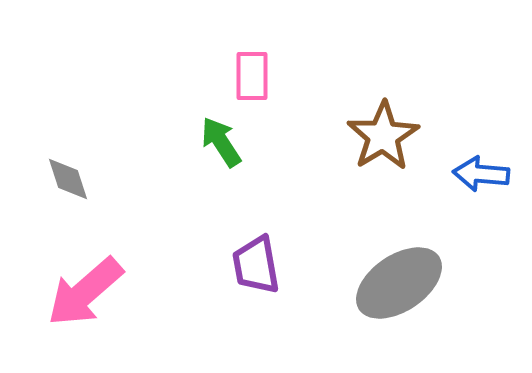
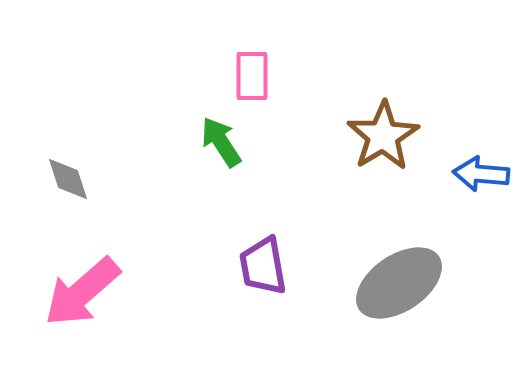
purple trapezoid: moved 7 px right, 1 px down
pink arrow: moved 3 px left
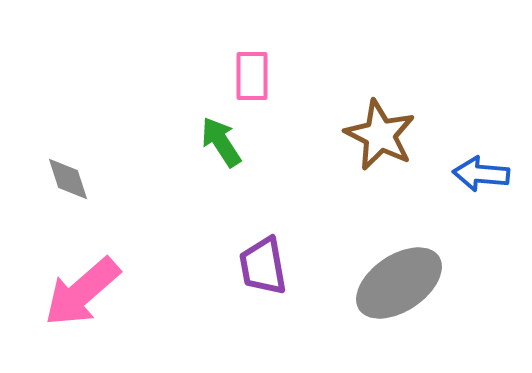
brown star: moved 3 px left, 1 px up; rotated 14 degrees counterclockwise
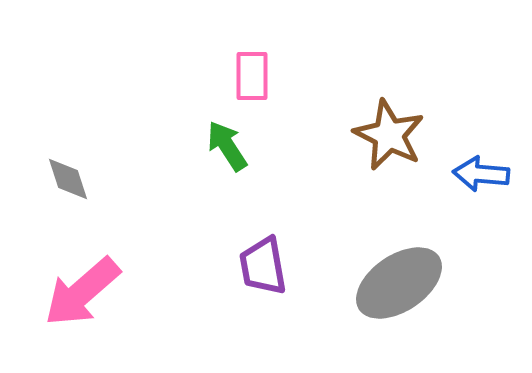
brown star: moved 9 px right
green arrow: moved 6 px right, 4 px down
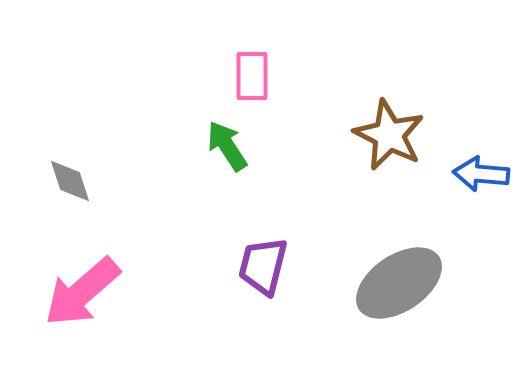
gray diamond: moved 2 px right, 2 px down
purple trapezoid: rotated 24 degrees clockwise
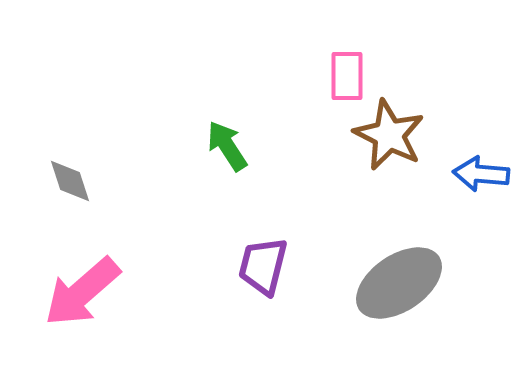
pink rectangle: moved 95 px right
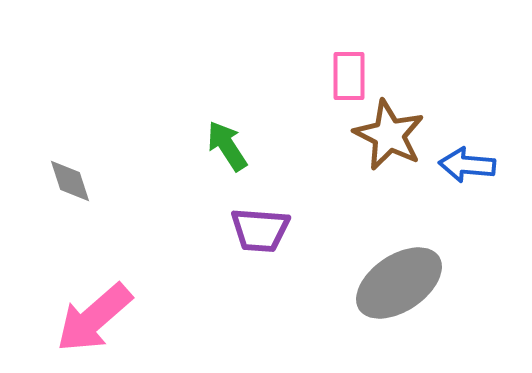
pink rectangle: moved 2 px right
blue arrow: moved 14 px left, 9 px up
purple trapezoid: moved 3 px left, 36 px up; rotated 100 degrees counterclockwise
pink arrow: moved 12 px right, 26 px down
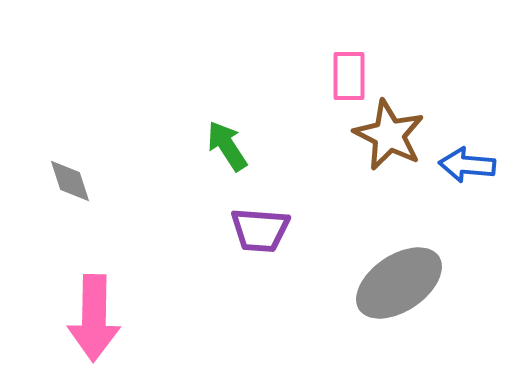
pink arrow: rotated 48 degrees counterclockwise
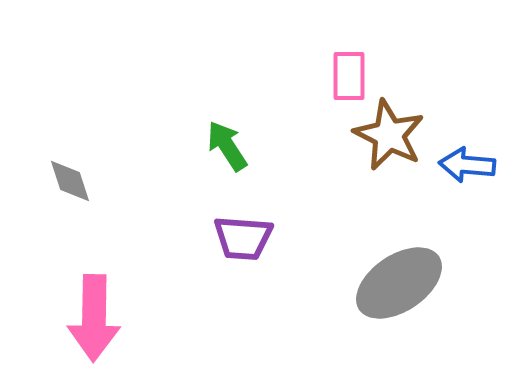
purple trapezoid: moved 17 px left, 8 px down
